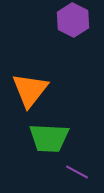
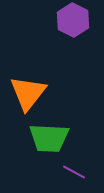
orange triangle: moved 2 px left, 3 px down
purple line: moved 3 px left
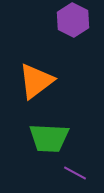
orange triangle: moved 8 px right, 12 px up; rotated 15 degrees clockwise
purple line: moved 1 px right, 1 px down
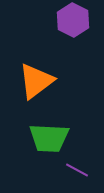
purple line: moved 2 px right, 3 px up
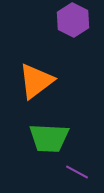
purple line: moved 2 px down
